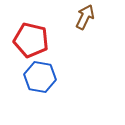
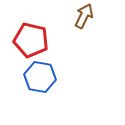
brown arrow: moved 1 px left, 1 px up
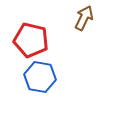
brown arrow: moved 2 px down
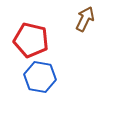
brown arrow: moved 1 px right, 1 px down
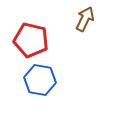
blue hexagon: moved 3 px down
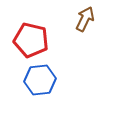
blue hexagon: rotated 16 degrees counterclockwise
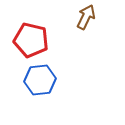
brown arrow: moved 1 px right, 2 px up
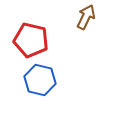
blue hexagon: rotated 20 degrees clockwise
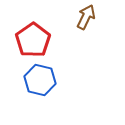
red pentagon: moved 2 px right; rotated 24 degrees clockwise
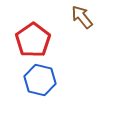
brown arrow: moved 4 px left; rotated 65 degrees counterclockwise
